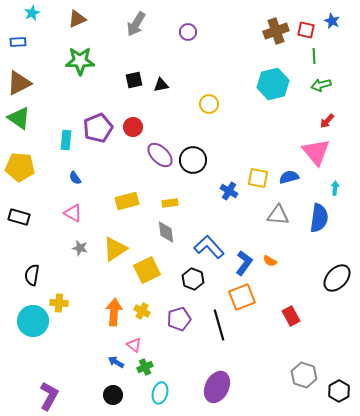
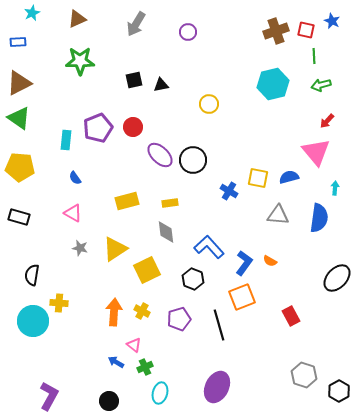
black circle at (113, 395): moved 4 px left, 6 px down
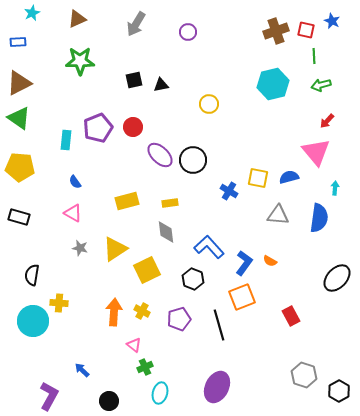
blue semicircle at (75, 178): moved 4 px down
blue arrow at (116, 362): moved 34 px left, 8 px down; rotated 14 degrees clockwise
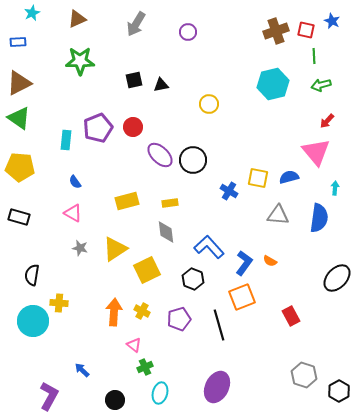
black circle at (109, 401): moved 6 px right, 1 px up
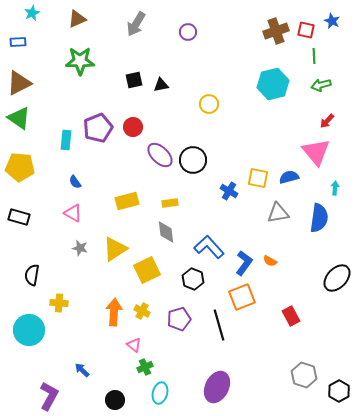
gray triangle at (278, 215): moved 2 px up; rotated 15 degrees counterclockwise
cyan circle at (33, 321): moved 4 px left, 9 px down
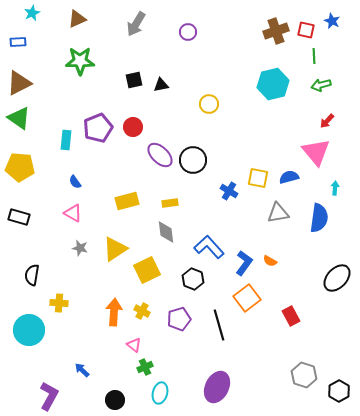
orange square at (242, 297): moved 5 px right, 1 px down; rotated 16 degrees counterclockwise
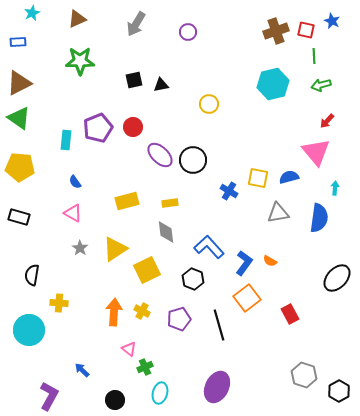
gray star at (80, 248): rotated 21 degrees clockwise
red rectangle at (291, 316): moved 1 px left, 2 px up
pink triangle at (134, 345): moved 5 px left, 4 px down
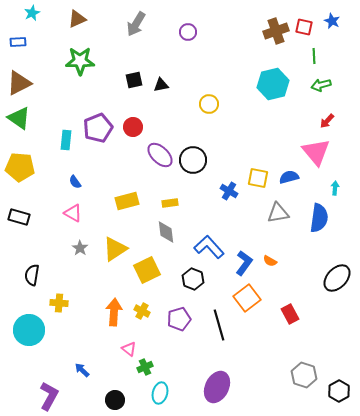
red square at (306, 30): moved 2 px left, 3 px up
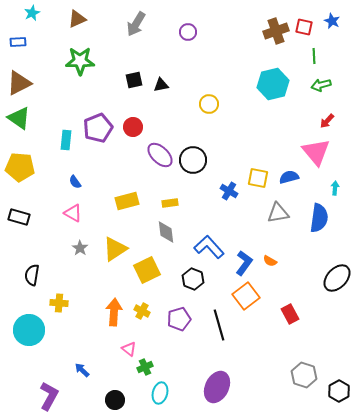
orange square at (247, 298): moved 1 px left, 2 px up
